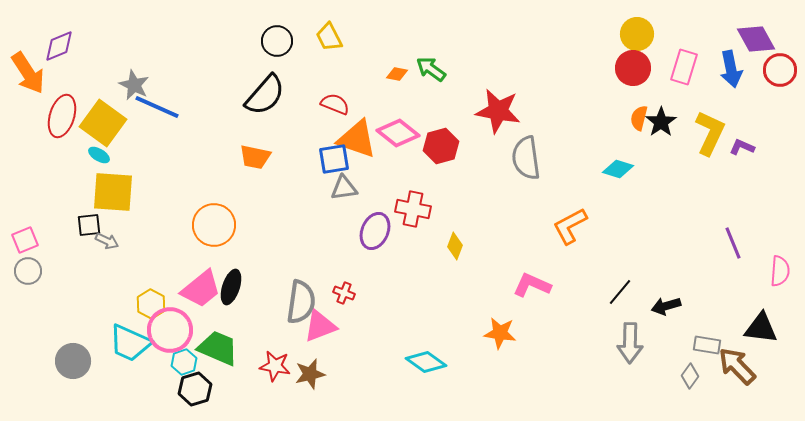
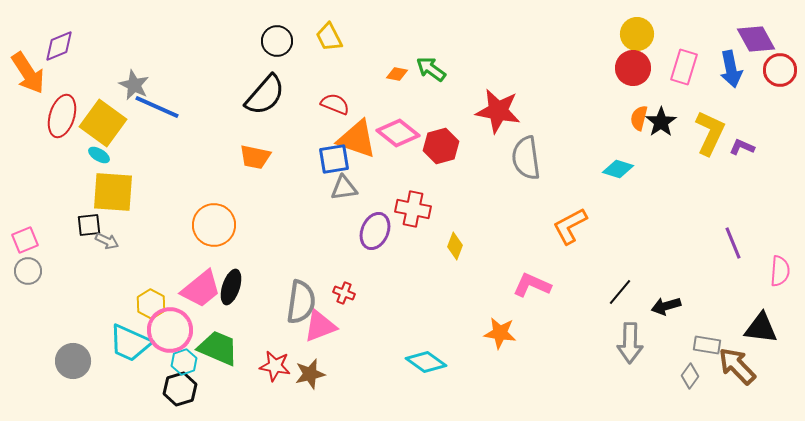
black hexagon at (195, 389): moved 15 px left
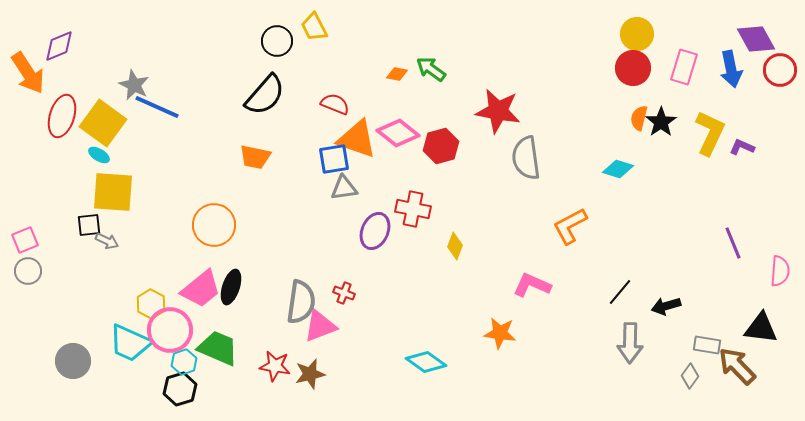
yellow trapezoid at (329, 37): moved 15 px left, 10 px up
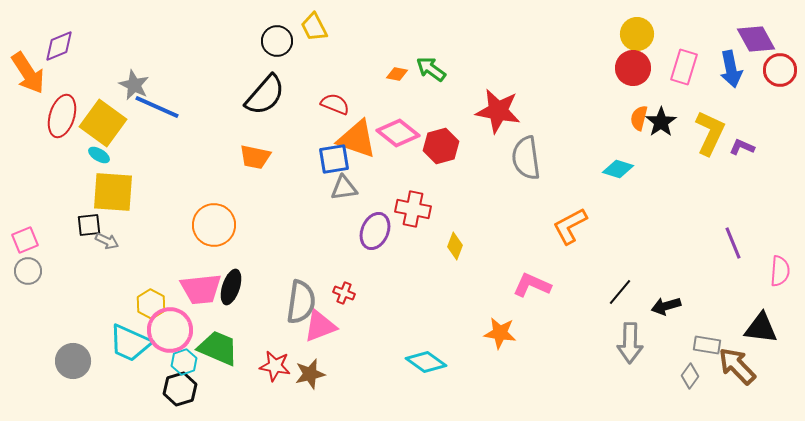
pink trapezoid at (201, 289): rotated 33 degrees clockwise
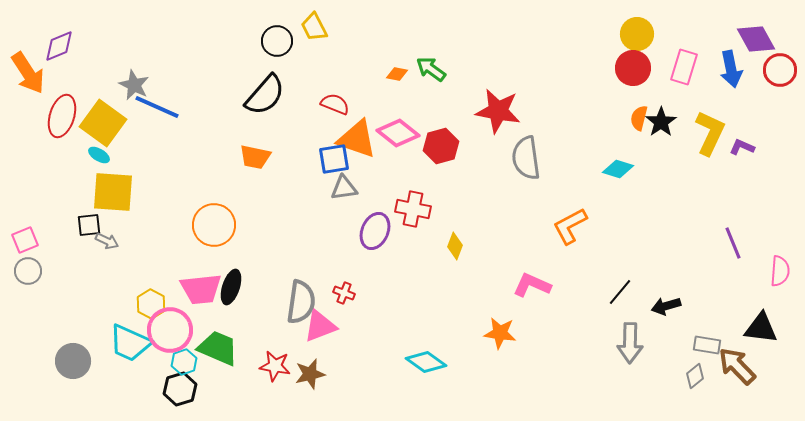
gray diamond at (690, 376): moved 5 px right; rotated 15 degrees clockwise
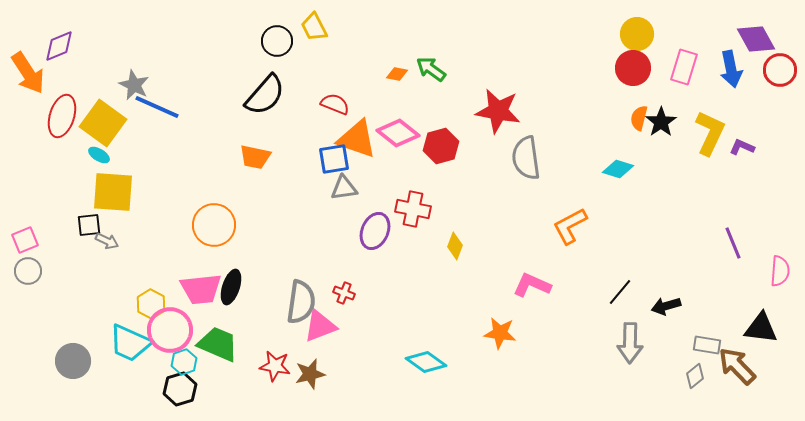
green trapezoid at (218, 348): moved 4 px up
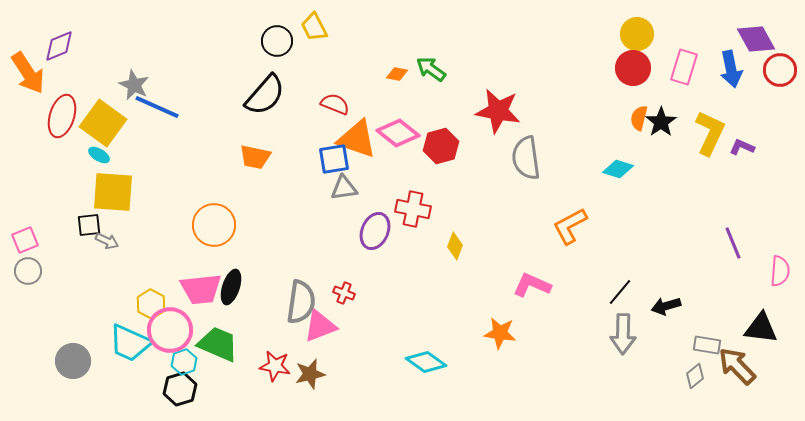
gray arrow at (630, 343): moved 7 px left, 9 px up
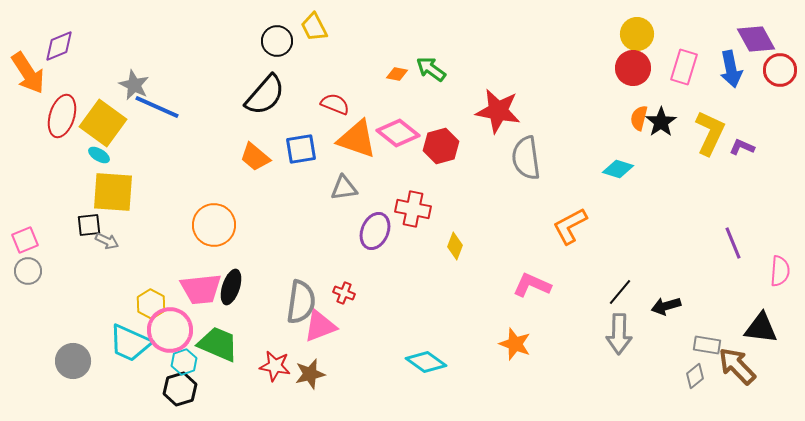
orange trapezoid at (255, 157): rotated 28 degrees clockwise
blue square at (334, 159): moved 33 px left, 10 px up
orange star at (500, 333): moved 15 px right, 11 px down; rotated 12 degrees clockwise
gray arrow at (623, 334): moved 4 px left
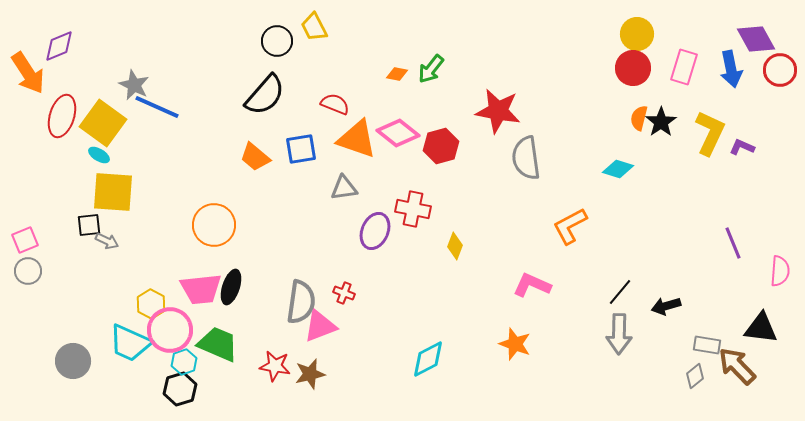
green arrow at (431, 69): rotated 88 degrees counterclockwise
cyan diamond at (426, 362): moved 2 px right, 3 px up; rotated 63 degrees counterclockwise
